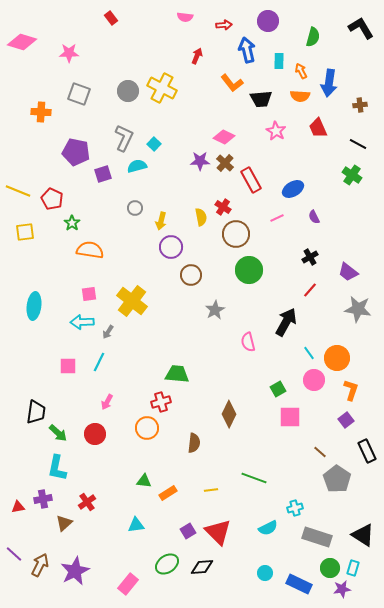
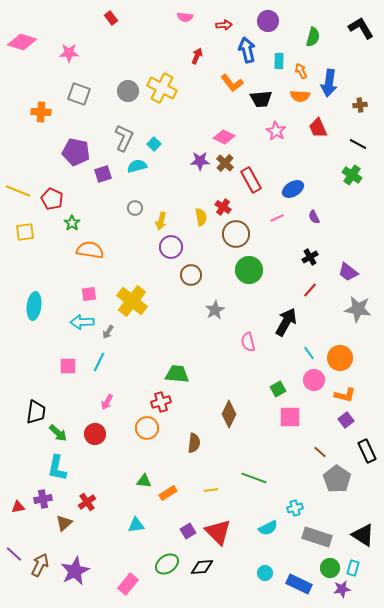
orange circle at (337, 358): moved 3 px right
orange L-shape at (351, 390): moved 6 px left, 5 px down; rotated 85 degrees clockwise
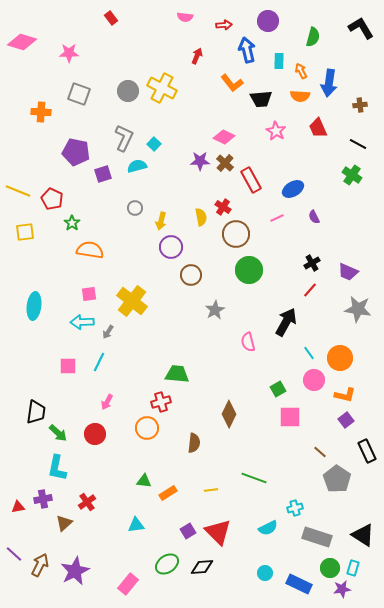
black cross at (310, 257): moved 2 px right, 6 px down
purple trapezoid at (348, 272): rotated 15 degrees counterclockwise
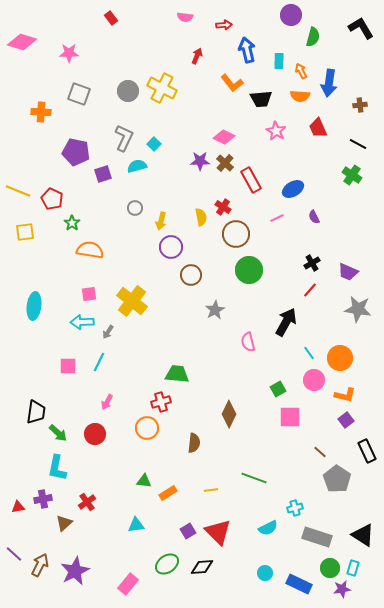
purple circle at (268, 21): moved 23 px right, 6 px up
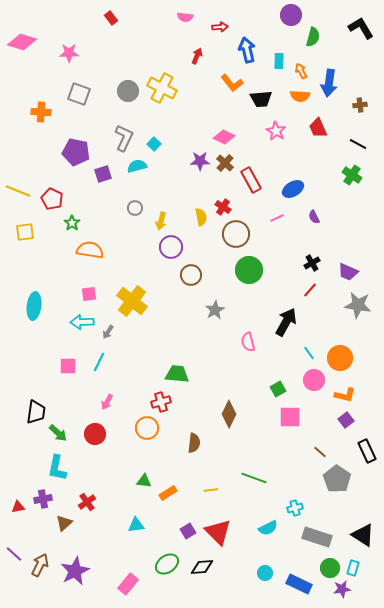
red arrow at (224, 25): moved 4 px left, 2 px down
gray star at (358, 309): moved 4 px up
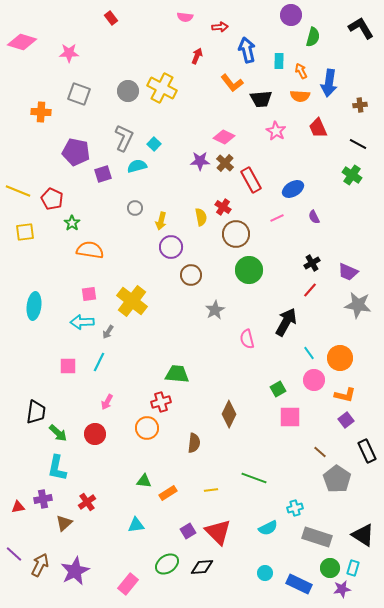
pink semicircle at (248, 342): moved 1 px left, 3 px up
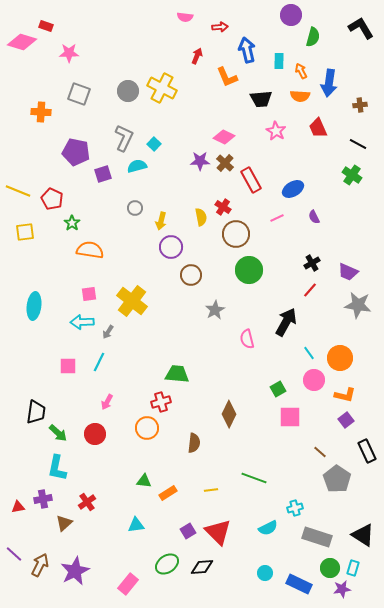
red rectangle at (111, 18): moved 65 px left, 8 px down; rotated 32 degrees counterclockwise
orange L-shape at (232, 83): moved 5 px left, 6 px up; rotated 15 degrees clockwise
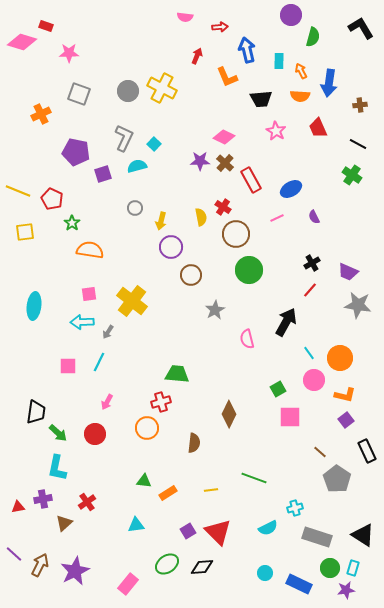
orange cross at (41, 112): moved 2 px down; rotated 30 degrees counterclockwise
blue ellipse at (293, 189): moved 2 px left
purple star at (342, 589): moved 4 px right, 1 px down
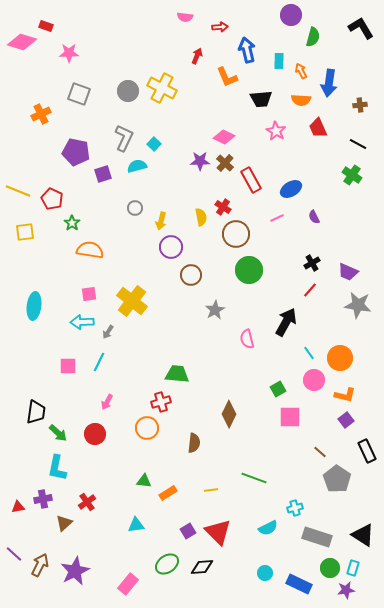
orange semicircle at (300, 96): moved 1 px right, 4 px down
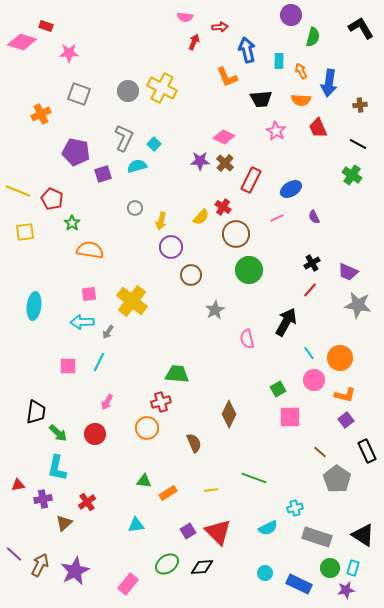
red arrow at (197, 56): moved 3 px left, 14 px up
red rectangle at (251, 180): rotated 55 degrees clockwise
yellow semicircle at (201, 217): rotated 54 degrees clockwise
brown semicircle at (194, 443): rotated 30 degrees counterclockwise
red triangle at (18, 507): moved 22 px up
